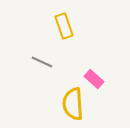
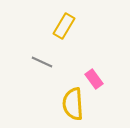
yellow rectangle: rotated 50 degrees clockwise
pink rectangle: rotated 12 degrees clockwise
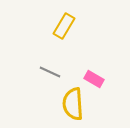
gray line: moved 8 px right, 10 px down
pink rectangle: rotated 24 degrees counterclockwise
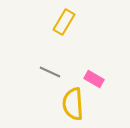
yellow rectangle: moved 4 px up
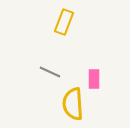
yellow rectangle: rotated 10 degrees counterclockwise
pink rectangle: rotated 60 degrees clockwise
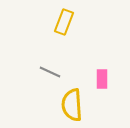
pink rectangle: moved 8 px right
yellow semicircle: moved 1 px left, 1 px down
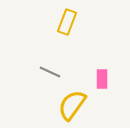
yellow rectangle: moved 3 px right
yellow semicircle: rotated 40 degrees clockwise
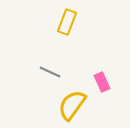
pink rectangle: moved 3 px down; rotated 24 degrees counterclockwise
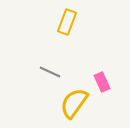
yellow semicircle: moved 2 px right, 2 px up
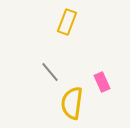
gray line: rotated 25 degrees clockwise
yellow semicircle: moved 2 px left; rotated 28 degrees counterclockwise
